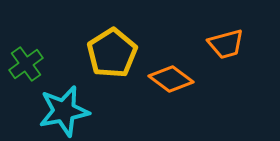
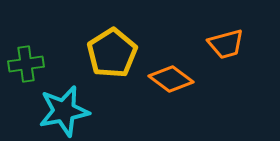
green cross: rotated 28 degrees clockwise
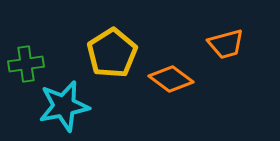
cyan star: moved 5 px up
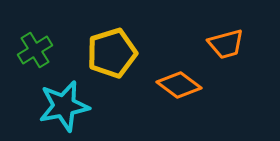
yellow pentagon: rotated 15 degrees clockwise
green cross: moved 9 px right, 14 px up; rotated 24 degrees counterclockwise
orange diamond: moved 8 px right, 6 px down
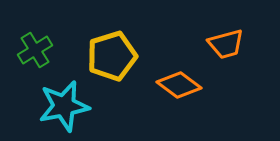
yellow pentagon: moved 3 px down
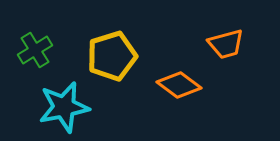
cyan star: moved 1 px down
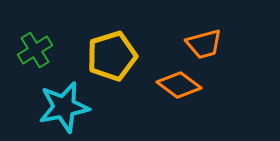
orange trapezoid: moved 22 px left
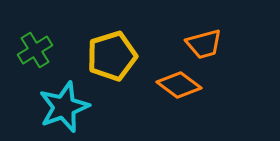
cyan star: rotated 9 degrees counterclockwise
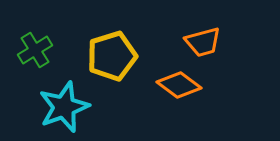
orange trapezoid: moved 1 px left, 2 px up
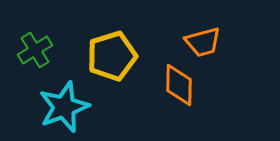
orange diamond: rotated 54 degrees clockwise
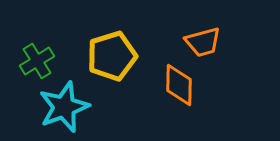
green cross: moved 2 px right, 11 px down
